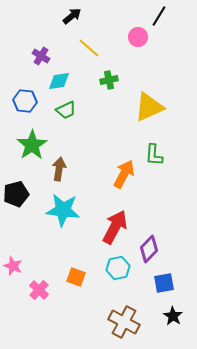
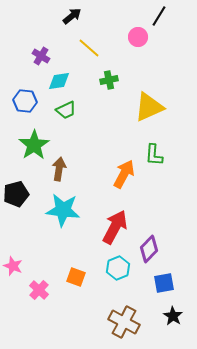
green star: moved 2 px right
cyan hexagon: rotated 10 degrees counterclockwise
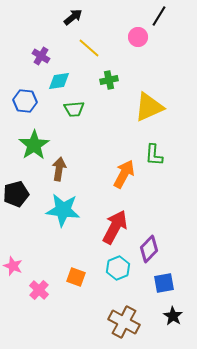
black arrow: moved 1 px right, 1 px down
green trapezoid: moved 8 px right, 1 px up; rotated 20 degrees clockwise
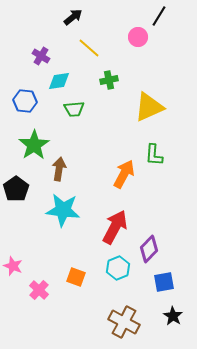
black pentagon: moved 5 px up; rotated 20 degrees counterclockwise
blue square: moved 1 px up
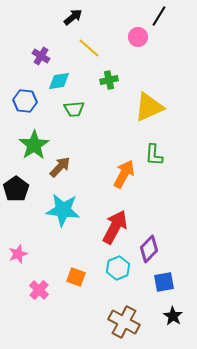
brown arrow: moved 1 px right, 2 px up; rotated 35 degrees clockwise
pink star: moved 5 px right, 12 px up; rotated 30 degrees clockwise
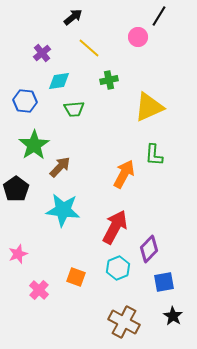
purple cross: moved 1 px right, 3 px up; rotated 18 degrees clockwise
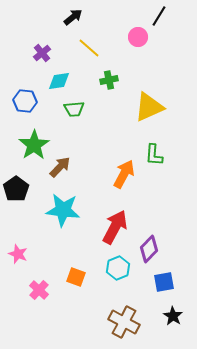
pink star: rotated 30 degrees counterclockwise
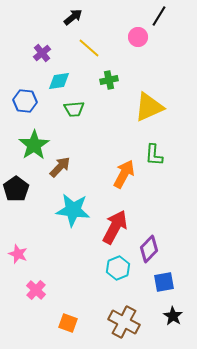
cyan star: moved 10 px right
orange square: moved 8 px left, 46 px down
pink cross: moved 3 px left
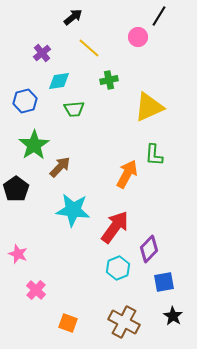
blue hexagon: rotated 20 degrees counterclockwise
orange arrow: moved 3 px right
red arrow: rotated 8 degrees clockwise
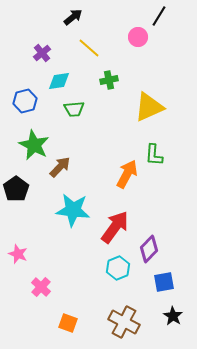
green star: rotated 12 degrees counterclockwise
pink cross: moved 5 px right, 3 px up
